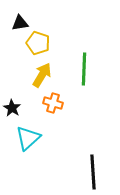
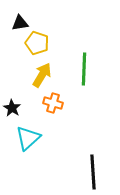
yellow pentagon: moved 1 px left
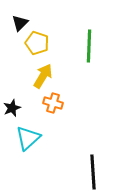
black triangle: rotated 36 degrees counterclockwise
green line: moved 5 px right, 23 px up
yellow arrow: moved 1 px right, 1 px down
black star: rotated 18 degrees clockwise
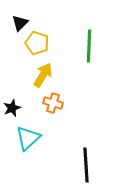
yellow arrow: moved 1 px up
black line: moved 7 px left, 7 px up
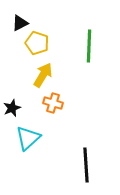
black triangle: rotated 18 degrees clockwise
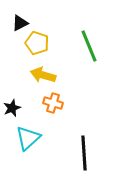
green line: rotated 24 degrees counterclockwise
yellow arrow: rotated 105 degrees counterclockwise
black line: moved 2 px left, 12 px up
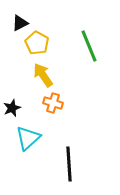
yellow pentagon: rotated 10 degrees clockwise
yellow arrow: rotated 40 degrees clockwise
black line: moved 15 px left, 11 px down
